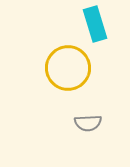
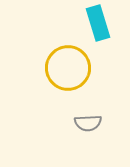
cyan rectangle: moved 3 px right, 1 px up
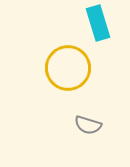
gray semicircle: moved 2 px down; rotated 20 degrees clockwise
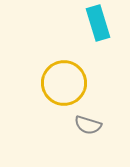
yellow circle: moved 4 px left, 15 px down
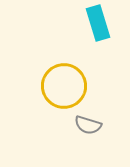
yellow circle: moved 3 px down
